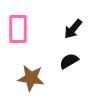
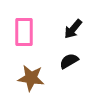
pink rectangle: moved 6 px right, 3 px down
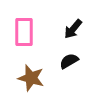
brown star: rotated 8 degrees clockwise
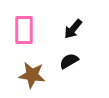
pink rectangle: moved 2 px up
brown star: moved 1 px right, 3 px up; rotated 8 degrees counterclockwise
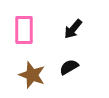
black semicircle: moved 6 px down
brown star: rotated 12 degrees clockwise
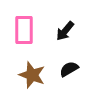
black arrow: moved 8 px left, 2 px down
black semicircle: moved 2 px down
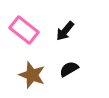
pink rectangle: rotated 52 degrees counterclockwise
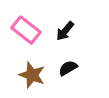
pink rectangle: moved 2 px right
black semicircle: moved 1 px left, 1 px up
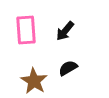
pink rectangle: rotated 48 degrees clockwise
brown star: moved 2 px right, 6 px down; rotated 12 degrees clockwise
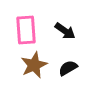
black arrow: rotated 95 degrees counterclockwise
brown star: moved 16 px up; rotated 16 degrees clockwise
